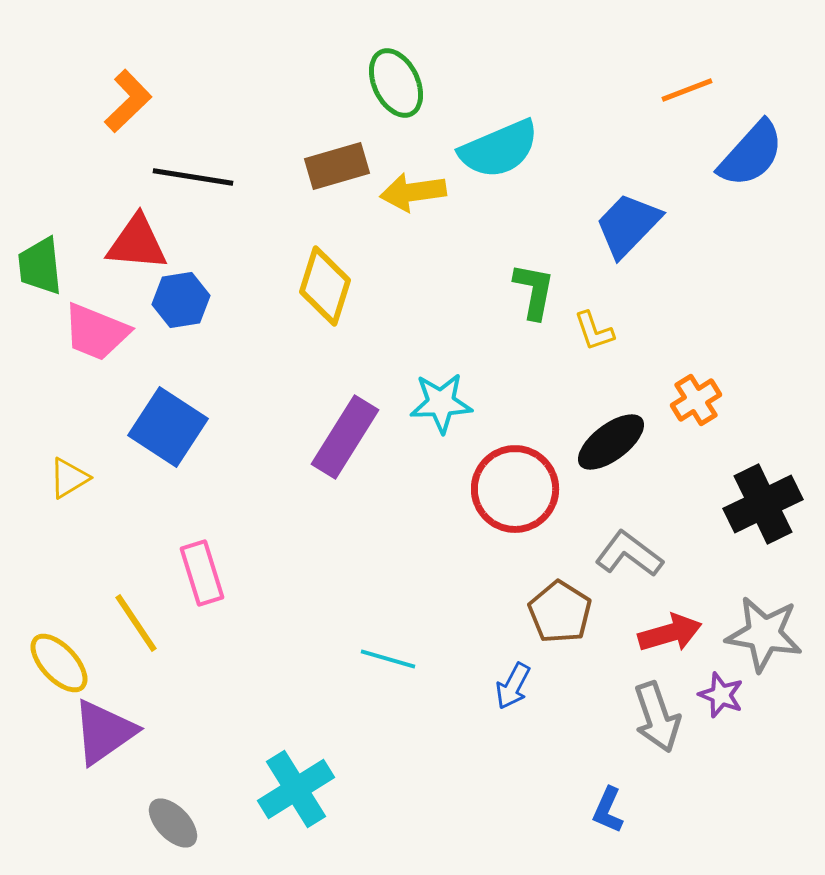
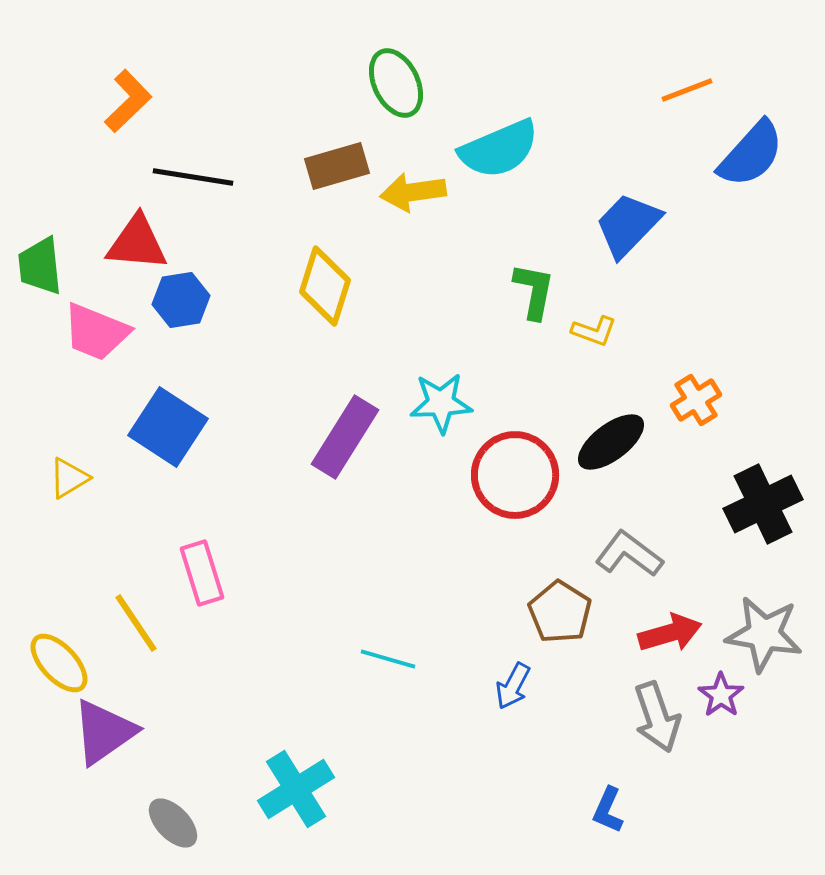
yellow L-shape: rotated 51 degrees counterclockwise
red circle: moved 14 px up
purple star: rotated 15 degrees clockwise
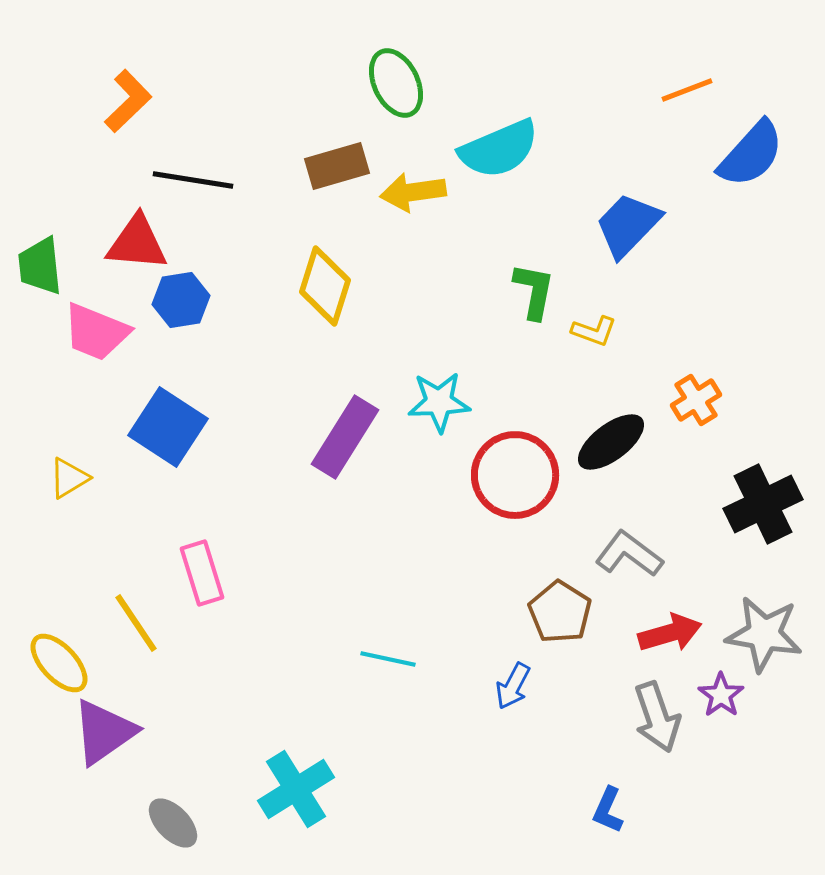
black line: moved 3 px down
cyan star: moved 2 px left, 1 px up
cyan line: rotated 4 degrees counterclockwise
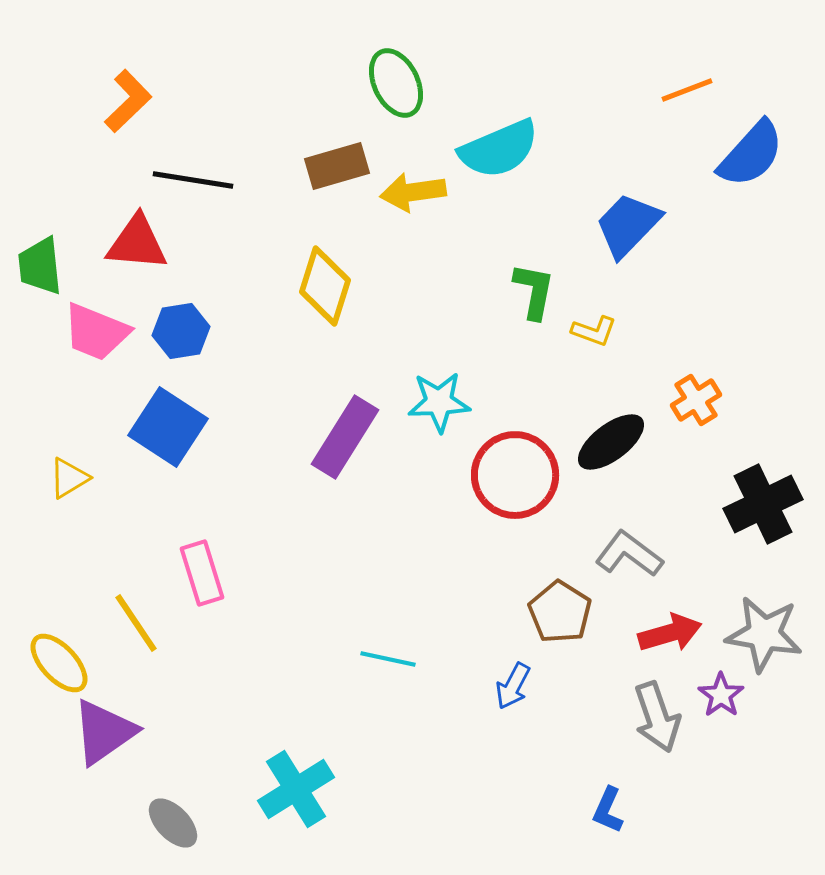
blue hexagon: moved 31 px down
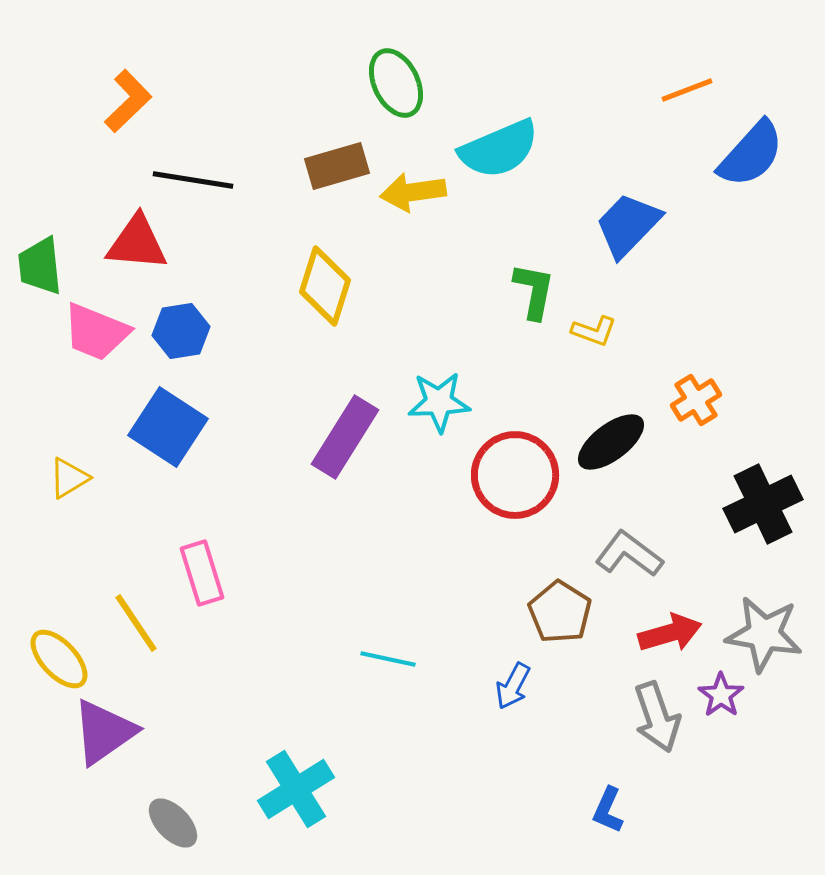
yellow ellipse: moved 4 px up
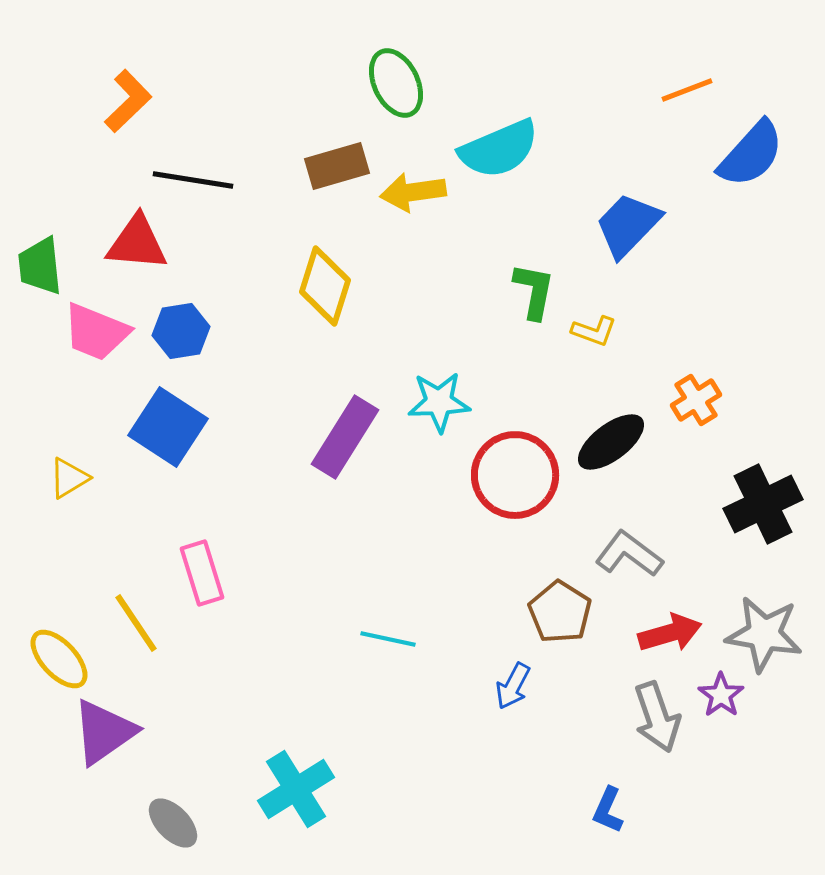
cyan line: moved 20 px up
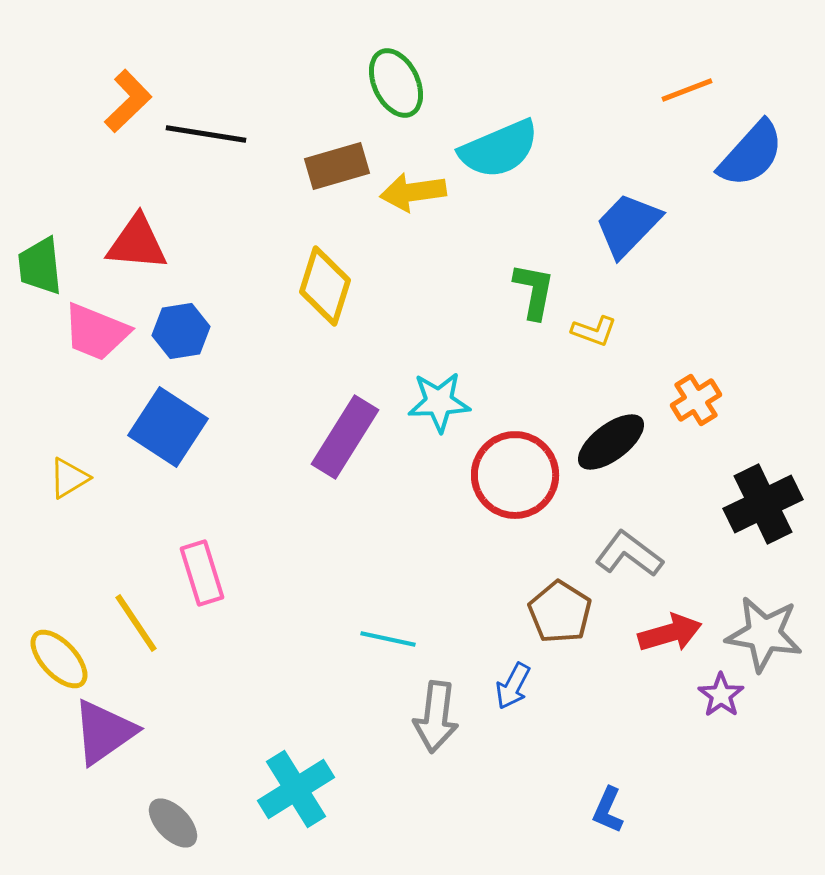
black line: moved 13 px right, 46 px up
gray arrow: moved 221 px left; rotated 26 degrees clockwise
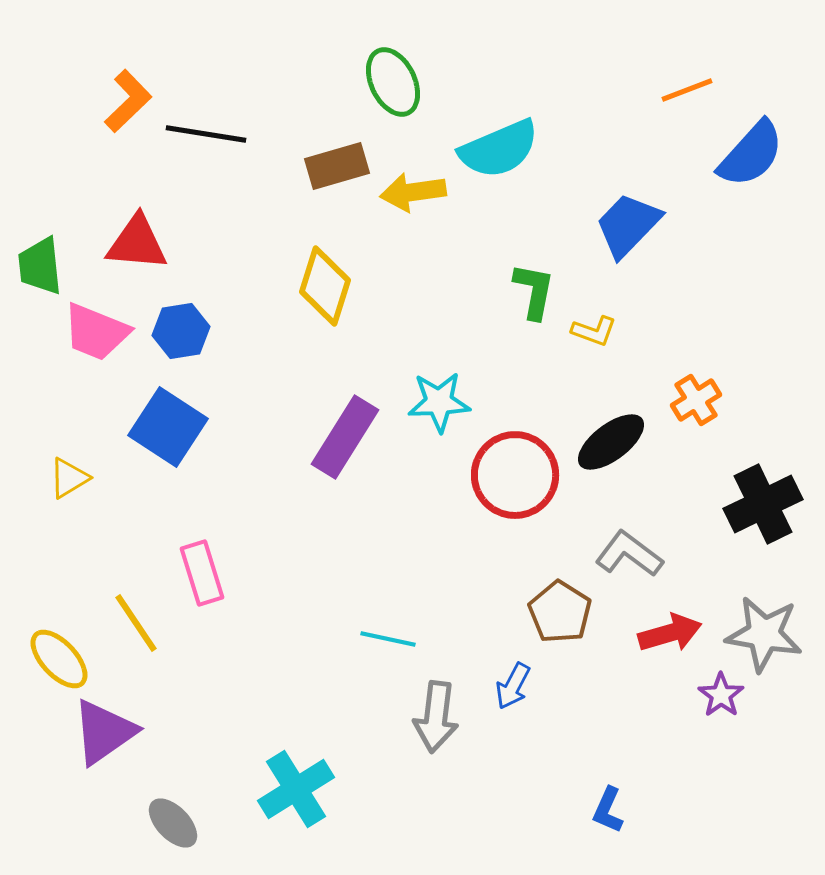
green ellipse: moved 3 px left, 1 px up
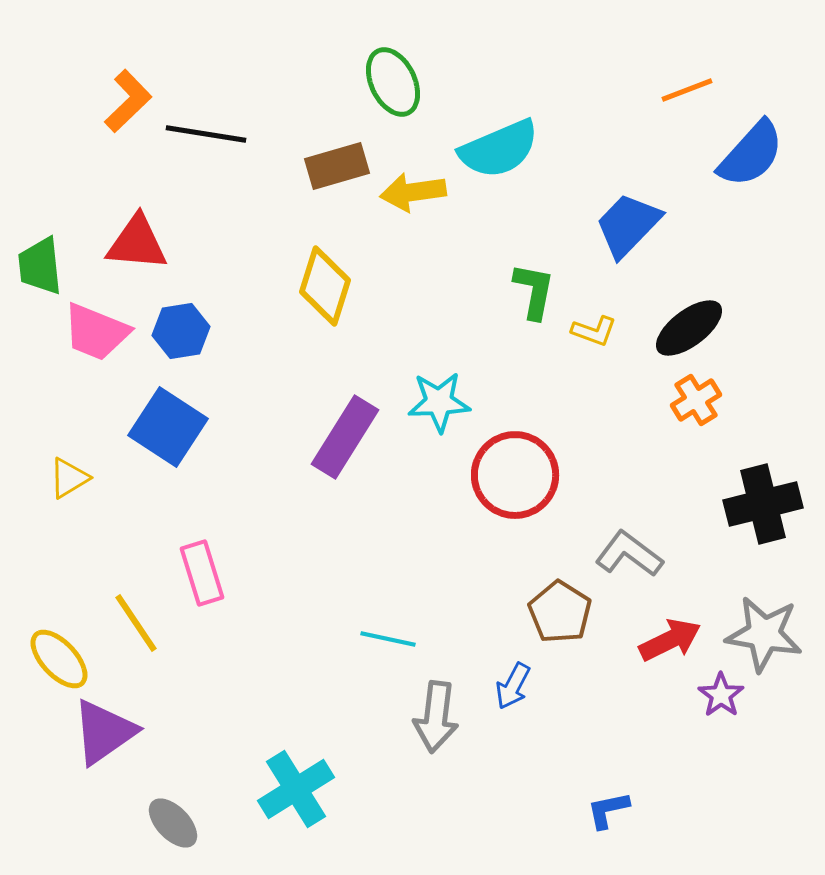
black ellipse: moved 78 px right, 114 px up
black cross: rotated 12 degrees clockwise
red arrow: moved 7 px down; rotated 10 degrees counterclockwise
blue L-shape: rotated 54 degrees clockwise
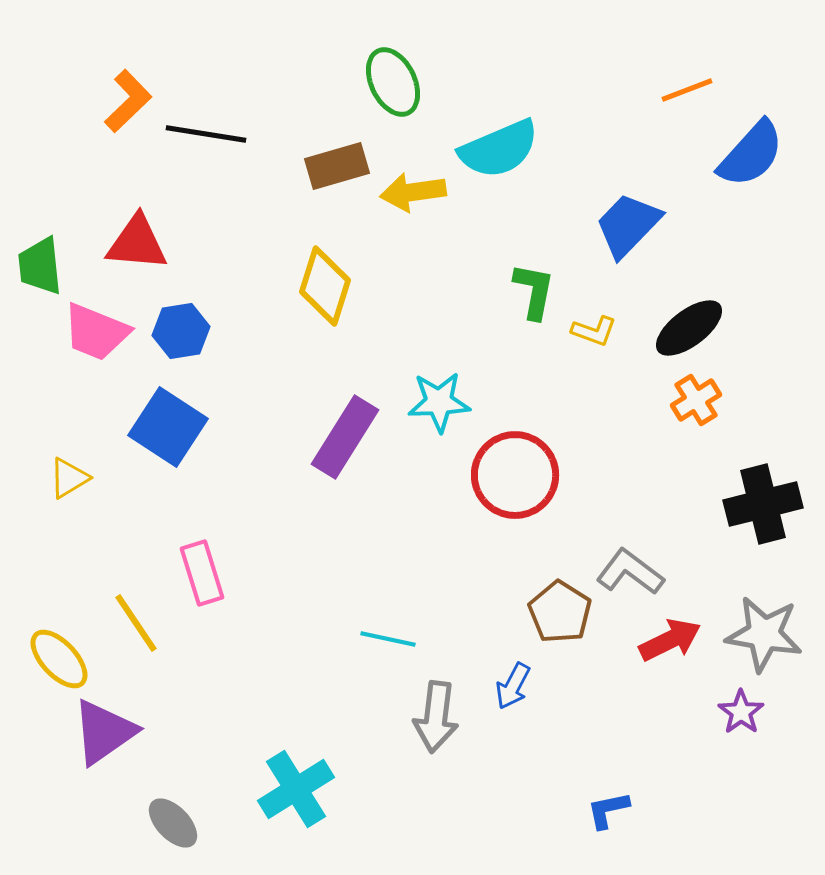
gray L-shape: moved 1 px right, 18 px down
purple star: moved 20 px right, 17 px down
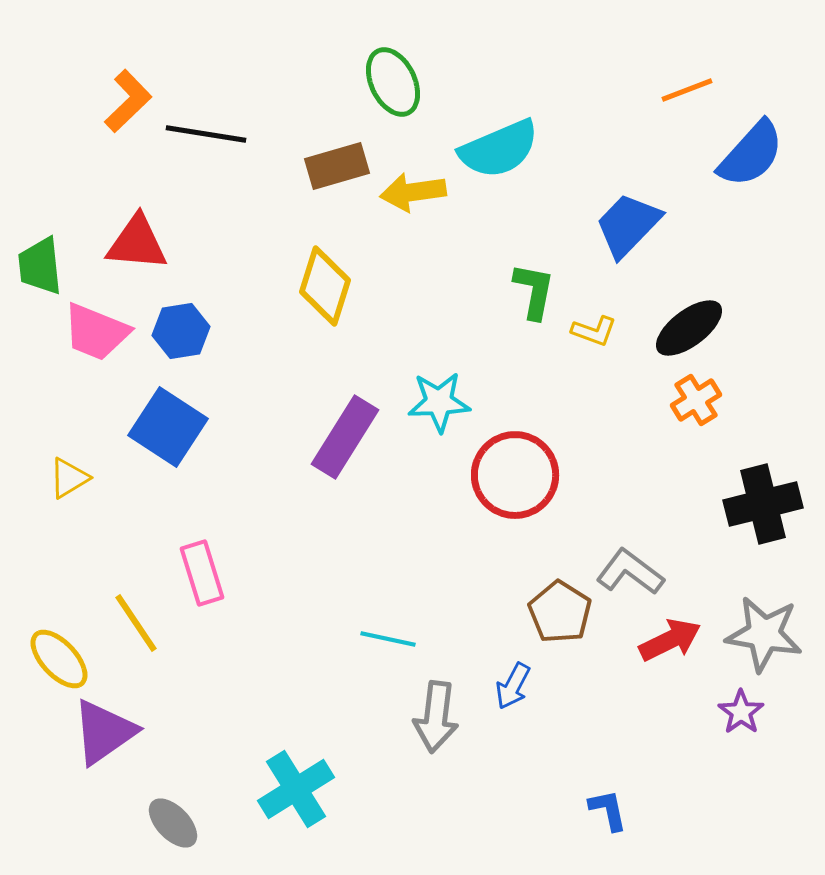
blue L-shape: rotated 90 degrees clockwise
